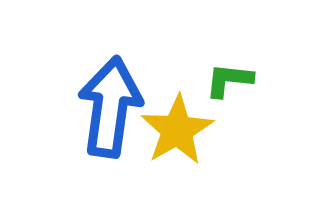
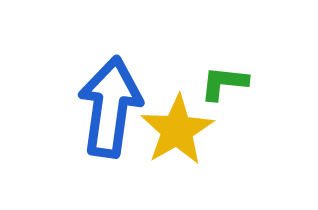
green L-shape: moved 5 px left, 3 px down
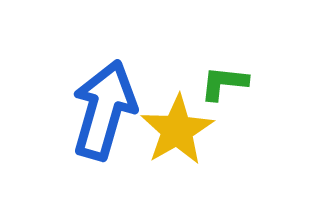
blue arrow: moved 6 px left, 3 px down; rotated 8 degrees clockwise
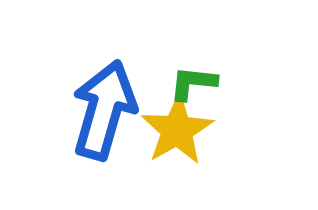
green L-shape: moved 31 px left
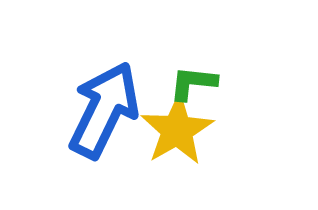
blue arrow: rotated 10 degrees clockwise
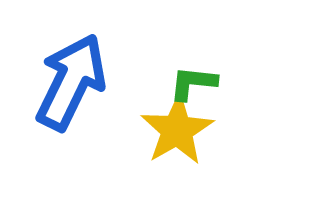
blue arrow: moved 33 px left, 28 px up
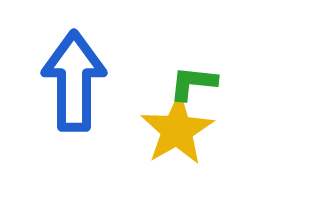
blue arrow: moved 3 px right, 1 px up; rotated 26 degrees counterclockwise
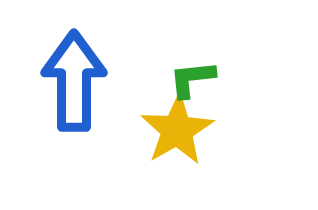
green L-shape: moved 1 px left, 4 px up; rotated 12 degrees counterclockwise
